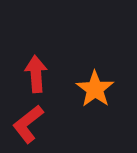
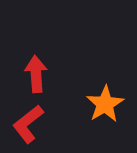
orange star: moved 10 px right, 15 px down; rotated 6 degrees clockwise
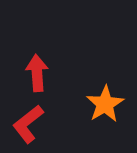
red arrow: moved 1 px right, 1 px up
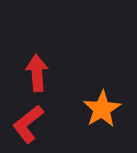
orange star: moved 3 px left, 5 px down
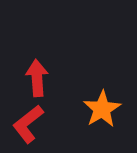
red arrow: moved 5 px down
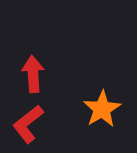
red arrow: moved 4 px left, 4 px up
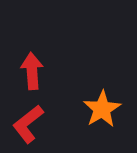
red arrow: moved 1 px left, 3 px up
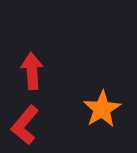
red L-shape: moved 3 px left, 1 px down; rotated 12 degrees counterclockwise
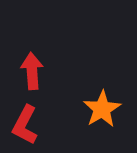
red L-shape: rotated 12 degrees counterclockwise
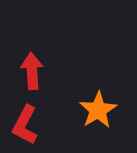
orange star: moved 4 px left, 1 px down
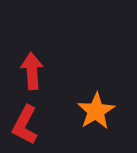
orange star: moved 2 px left, 1 px down
